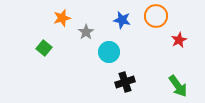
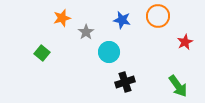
orange circle: moved 2 px right
red star: moved 6 px right, 2 px down
green square: moved 2 px left, 5 px down
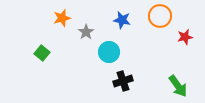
orange circle: moved 2 px right
red star: moved 5 px up; rotated 14 degrees clockwise
black cross: moved 2 px left, 1 px up
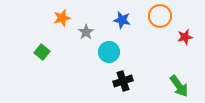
green square: moved 1 px up
green arrow: moved 1 px right
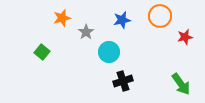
blue star: rotated 24 degrees counterclockwise
green arrow: moved 2 px right, 2 px up
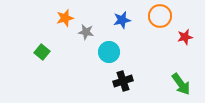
orange star: moved 3 px right
gray star: rotated 28 degrees counterclockwise
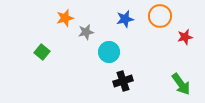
blue star: moved 3 px right, 1 px up
gray star: rotated 21 degrees counterclockwise
